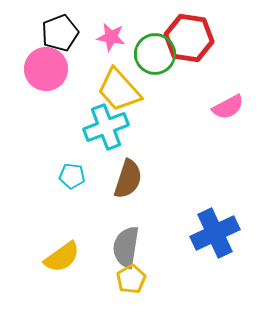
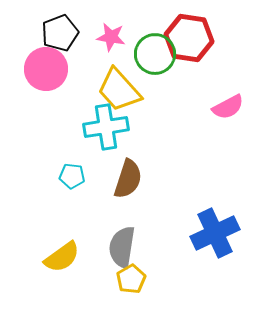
cyan cross: rotated 12 degrees clockwise
gray semicircle: moved 4 px left
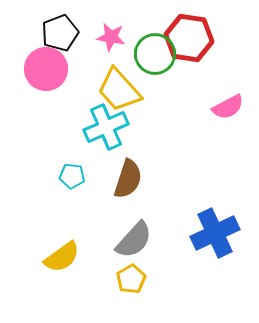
cyan cross: rotated 15 degrees counterclockwise
gray semicircle: moved 12 px right, 7 px up; rotated 147 degrees counterclockwise
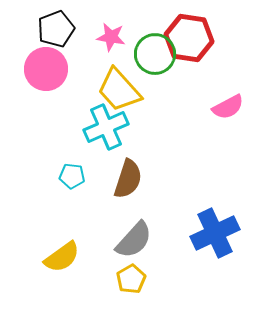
black pentagon: moved 4 px left, 4 px up
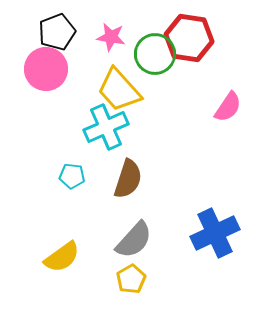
black pentagon: moved 1 px right, 3 px down
pink semicircle: rotated 28 degrees counterclockwise
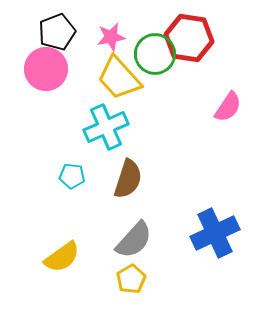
pink star: rotated 20 degrees counterclockwise
yellow trapezoid: moved 12 px up
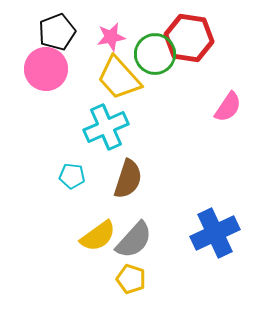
yellow semicircle: moved 36 px right, 21 px up
yellow pentagon: rotated 24 degrees counterclockwise
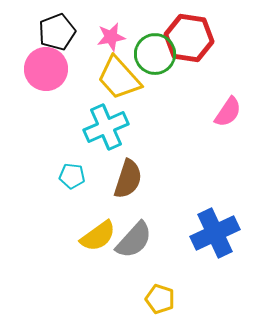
pink semicircle: moved 5 px down
yellow pentagon: moved 29 px right, 20 px down
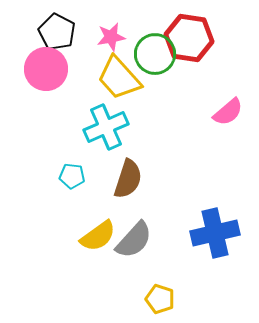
black pentagon: rotated 24 degrees counterclockwise
pink semicircle: rotated 16 degrees clockwise
blue cross: rotated 12 degrees clockwise
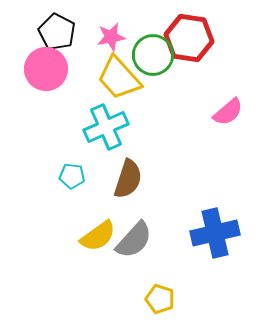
green circle: moved 2 px left, 1 px down
